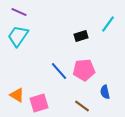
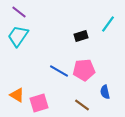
purple line: rotated 14 degrees clockwise
blue line: rotated 18 degrees counterclockwise
brown line: moved 1 px up
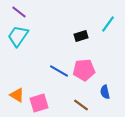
brown line: moved 1 px left
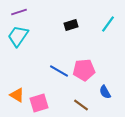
purple line: rotated 56 degrees counterclockwise
black rectangle: moved 10 px left, 11 px up
blue semicircle: rotated 16 degrees counterclockwise
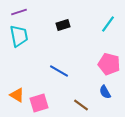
black rectangle: moved 8 px left
cyan trapezoid: moved 1 px right; rotated 135 degrees clockwise
pink pentagon: moved 25 px right, 6 px up; rotated 20 degrees clockwise
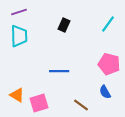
black rectangle: moved 1 px right; rotated 48 degrees counterclockwise
cyan trapezoid: rotated 10 degrees clockwise
blue line: rotated 30 degrees counterclockwise
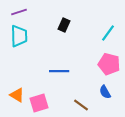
cyan line: moved 9 px down
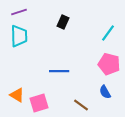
black rectangle: moved 1 px left, 3 px up
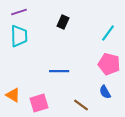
orange triangle: moved 4 px left
